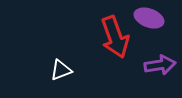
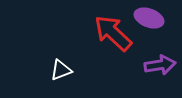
red arrow: moved 2 px left, 4 px up; rotated 153 degrees clockwise
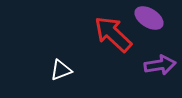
purple ellipse: rotated 12 degrees clockwise
red arrow: moved 1 px down
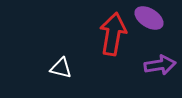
red arrow: rotated 57 degrees clockwise
white triangle: moved 2 px up; rotated 35 degrees clockwise
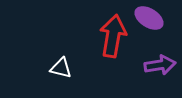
red arrow: moved 2 px down
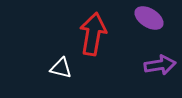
red arrow: moved 20 px left, 2 px up
